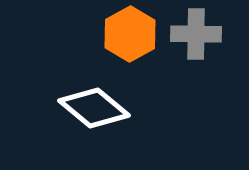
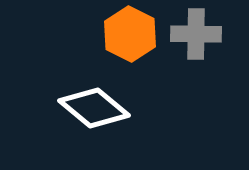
orange hexagon: rotated 4 degrees counterclockwise
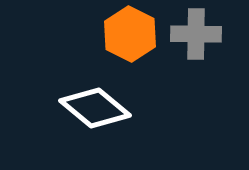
white diamond: moved 1 px right
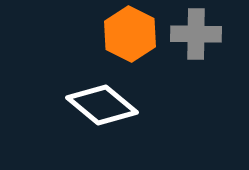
white diamond: moved 7 px right, 3 px up
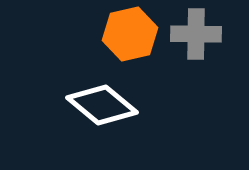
orange hexagon: rotated 20 degrees clockwise
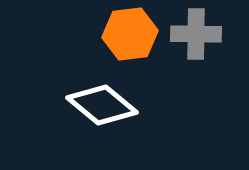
orange hexagon: rotated 6 degrees clockwise
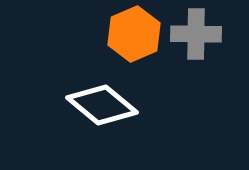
orange hexagon: moved 4 px right; rotated 16 degrees counterclockwise
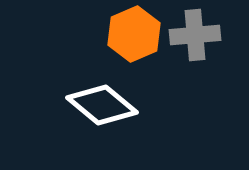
gray cross: moved 1 px left, 1 px down; rotated 6 degrees counterclockwise
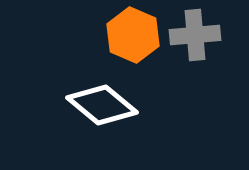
orange hexagon: moved 1 px left, 1 px down; rotated 14 degrees counterclockwise
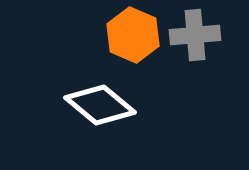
white diamond: moved 2 px left
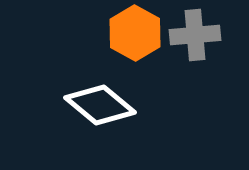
orange hexagon: moved 2 px right, 2 px up; rotated 6 degrees clockwise
